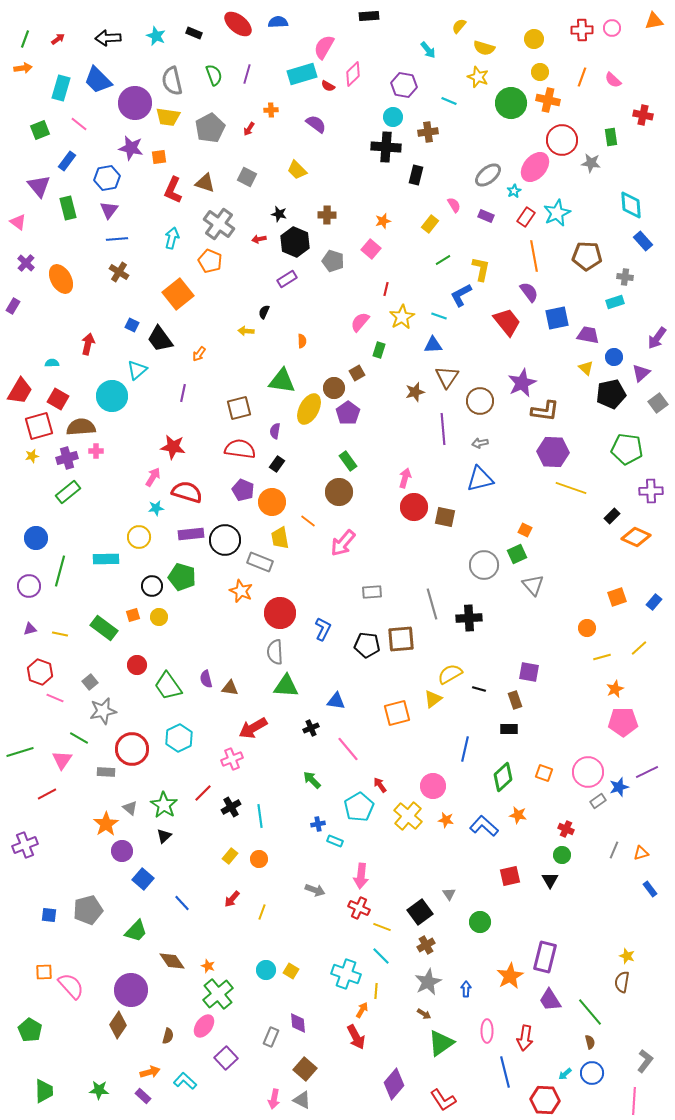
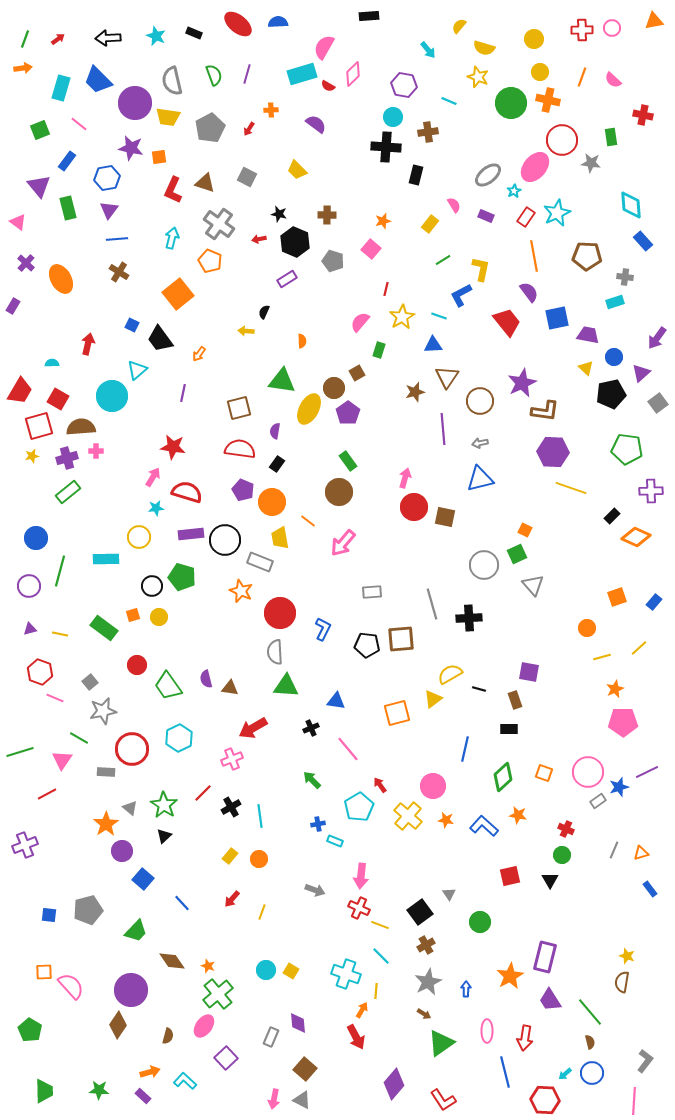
yellow line at (382, 927): moved 2 px left, 2 px up
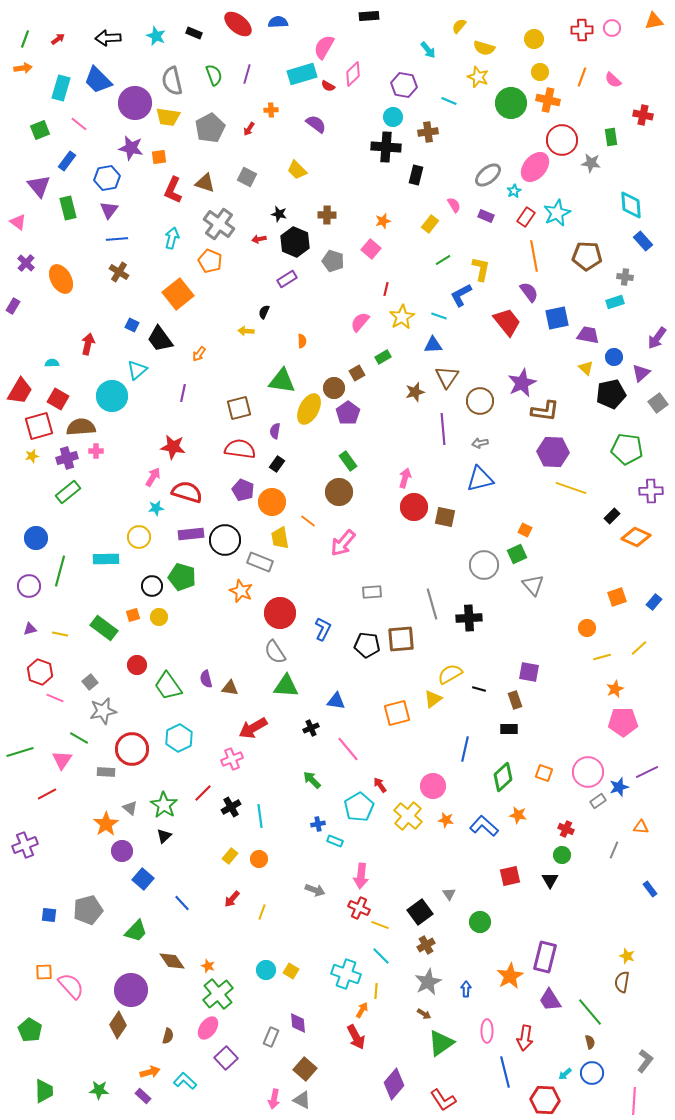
green rectangle at (379, 350): moved 4 px right, 7 px down; rotated 42 degrees clockwise
gray semicircle at (275, 652): rotated 30 degrees counterclockwise
orange triangle at (641, 853): moved 26 px up; rotated 21 degrees clockwise
pink ellipse at (204, 1026): moved 4 px right, 2 px down
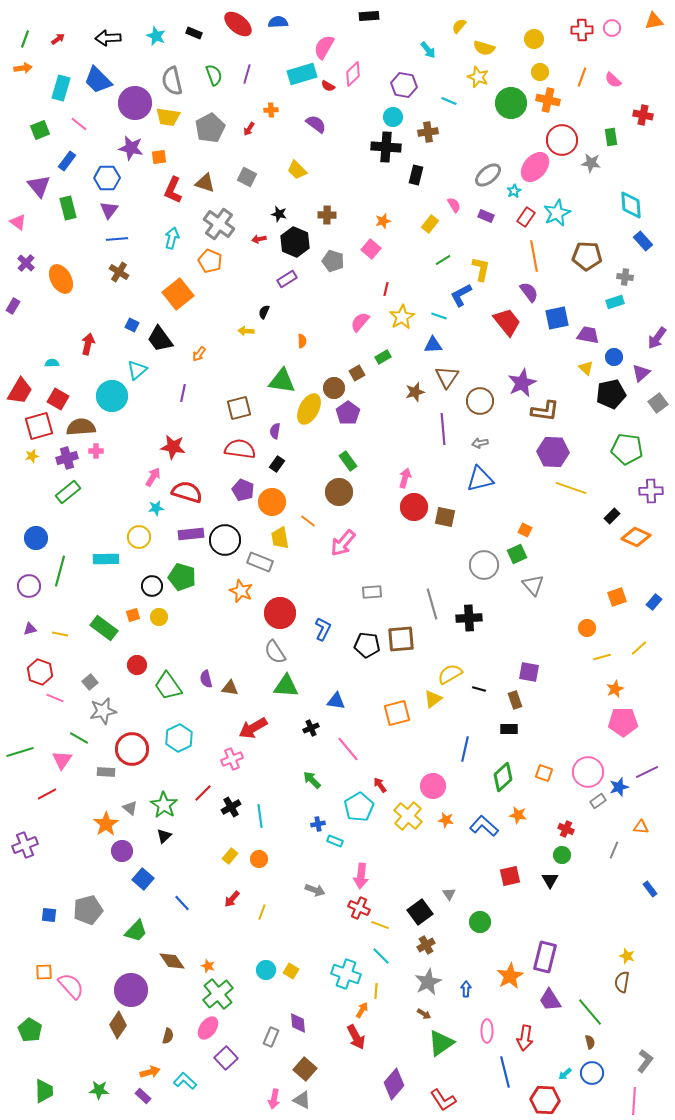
blue hexagon at (107, 178): rotated 10 degrees clockwise
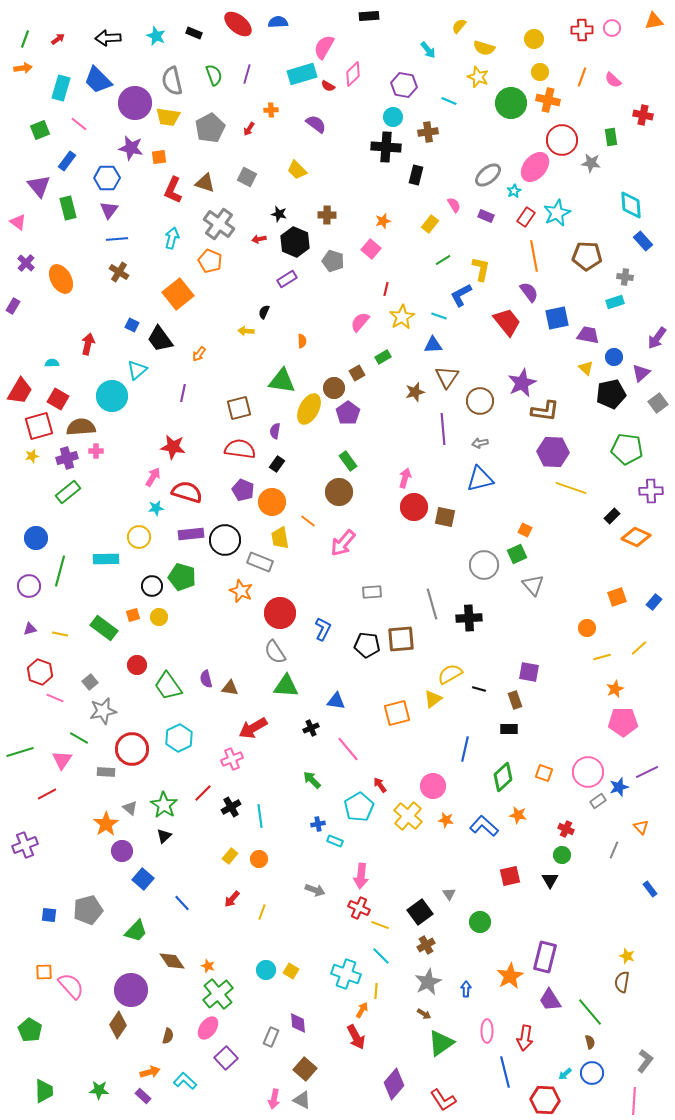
orange triangle at (641, 827): rotated 42 degrees clockwise
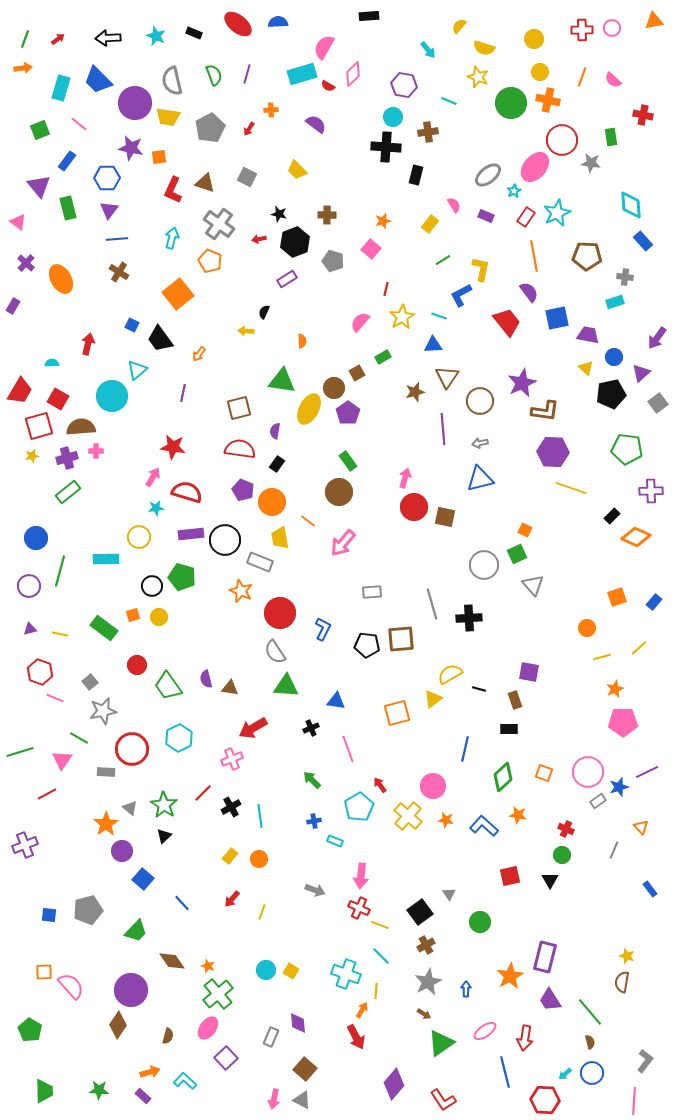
black hexagon at (295, 242): rotated 16 degrees clockwise
pink line at (348, 749): rotated 20 degrees clockwise
blue cross at (318, 824): moved 4 px left, 3 px up
pink ellipse at (487, 1031): moved 2 px left; rotated 55 degrees clockwise
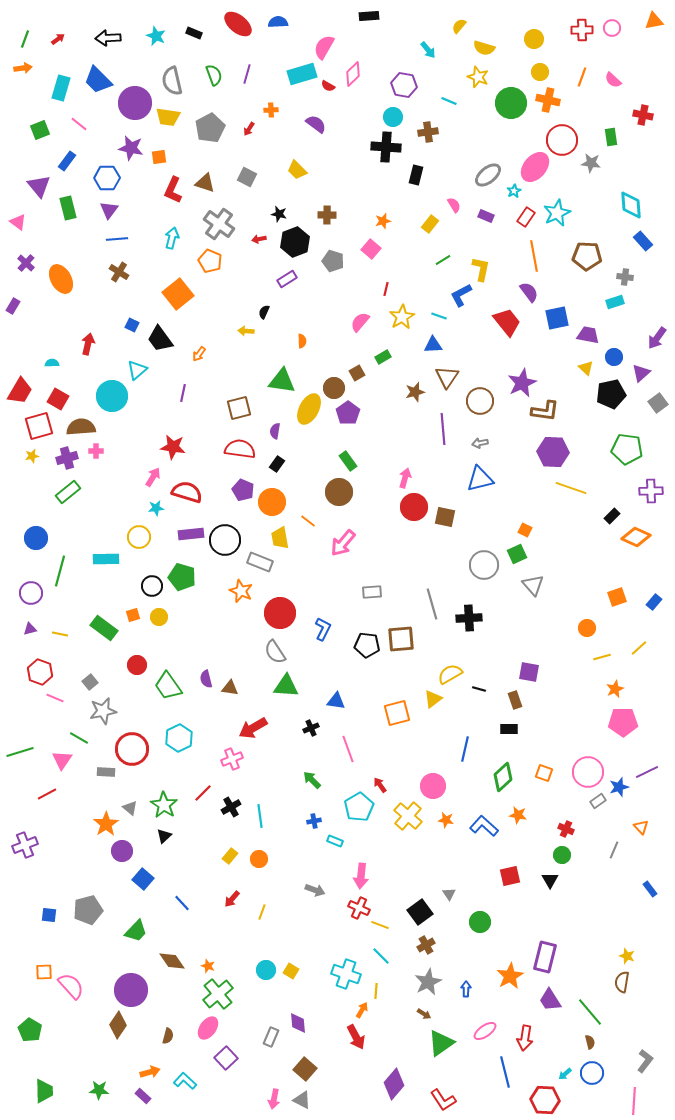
purple circle at (29, 586): moved 2 px right, 7 px down
